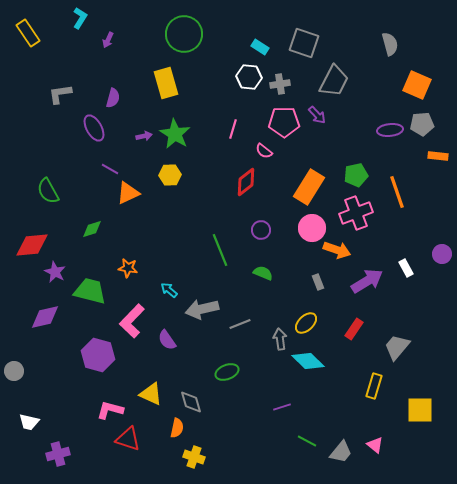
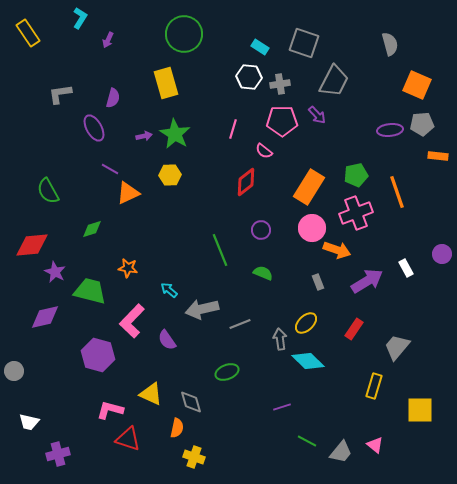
pink pentagon at (284, 122): moved 2 px left, 1 px up
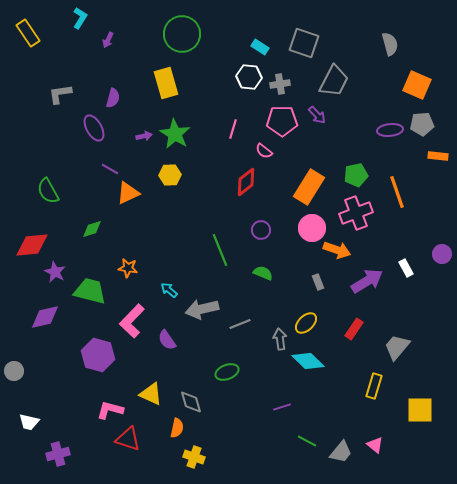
green circle at (184, 34): moved 2 px left
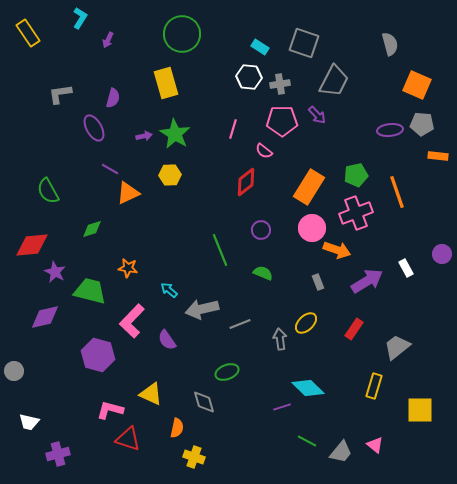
gray pentagon at (422, 124): rotated 10 degrees clockwise
gray trapezoid at (397, 347): rotated 12 degrees clockwise
cyan diamond at (308, 361): moved 27 px down
gray diamond at (191, 402): moved 13 px right
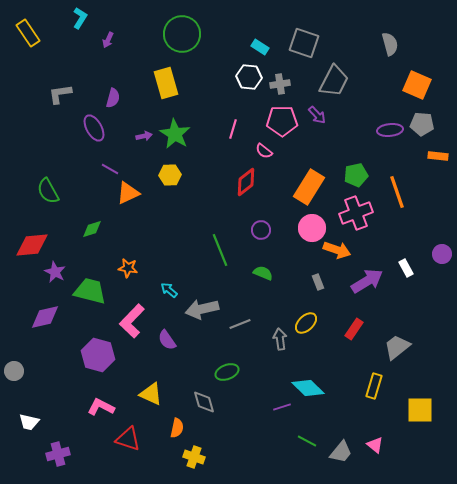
pink L-shape at (110, 410): moved 9 px left, 3 px up; rotated 12 degrees clockwise
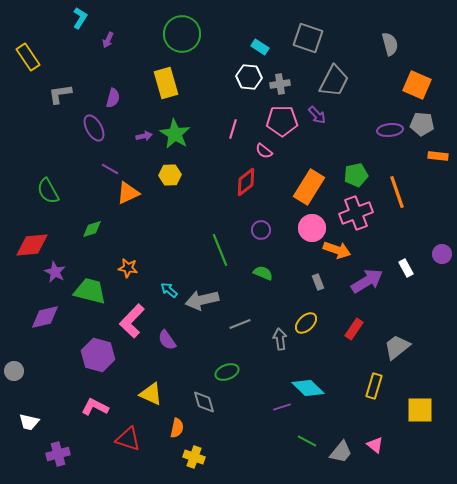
yellow rectangle at (28, 33): moved 24 px down
gray square at (304, 43): moved 4 px right, 5 px up
gray arrow at (202, 309): moved 9 px up
pink L-shape at (101, 407): moved 6 px left
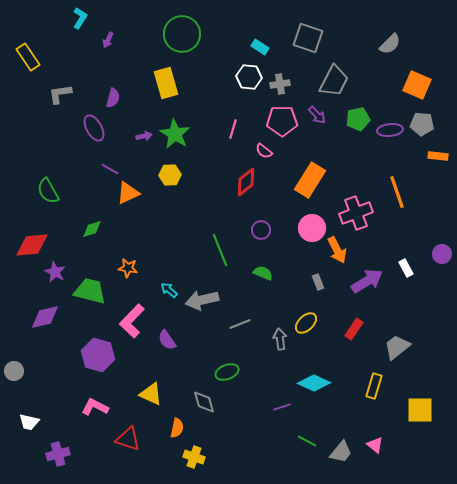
gray semicircle at (390, 44): rotated 60 degrees clockwise
green pentagon at (356, 175): moved 2 px right, 56 px up
orange rectangle at (309, 187): moved 1 px right, 7 px up
orange arrow at (337, 250): rotated 44 degrees clockwise
cyan diamond at (308, 388): moved 6 px right, 5 px up; rotated 20 degrees counterclockwise
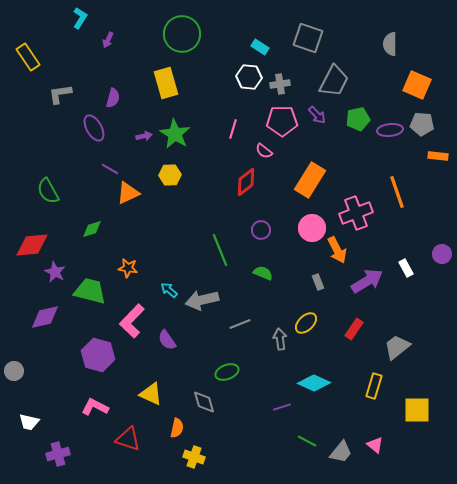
gray semicircle at (390, 44): rotated 135 degrees clockwise
yellow square at (420, 410): moved 3 px left
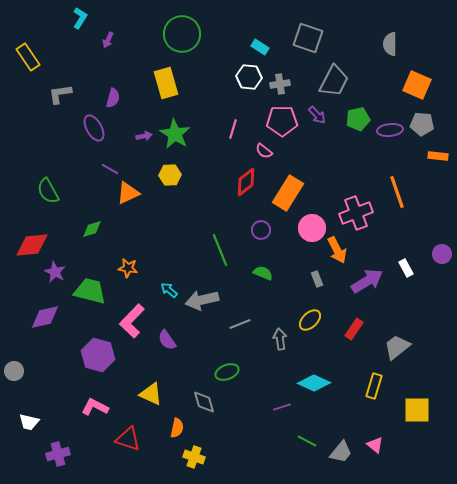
orange rectangle at (310, 180): moved 22 px left, 13 px down
gray rectangle at (318, 282): moved 1 px left, 3 px up
yellow ellipse at (306, 323): moved 4 px right, 3 px up
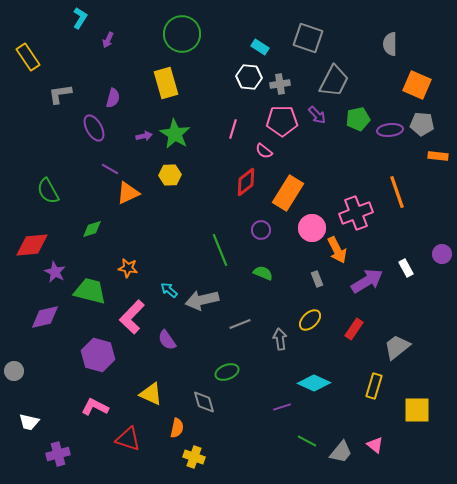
pink L-shape at (132, 321): moved 4 px up
